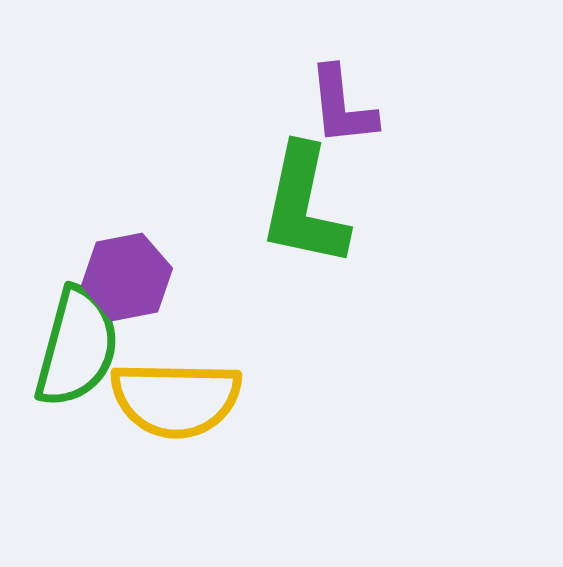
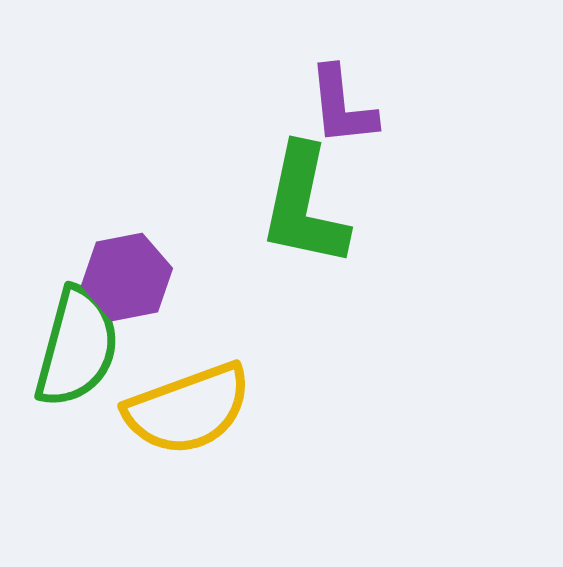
yellow semicircle: moved 12 px right, 10 px down; rotated 21 degrees counterclockwise
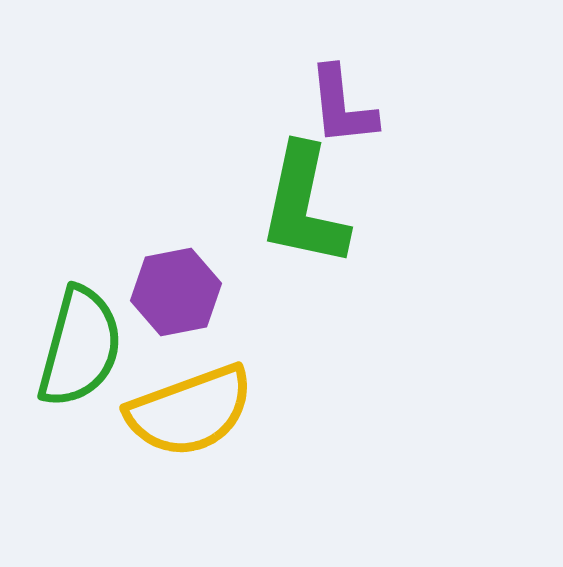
purple hexagon: moved 49 px right, 15 px down
green semicircle: moved 3 px right
yellow semicircle: moved 2 px right, 2 px down
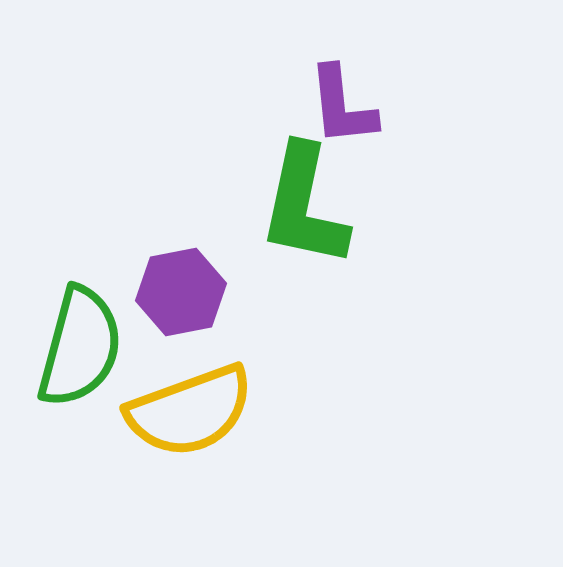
purple hexagon: moved 5 px right
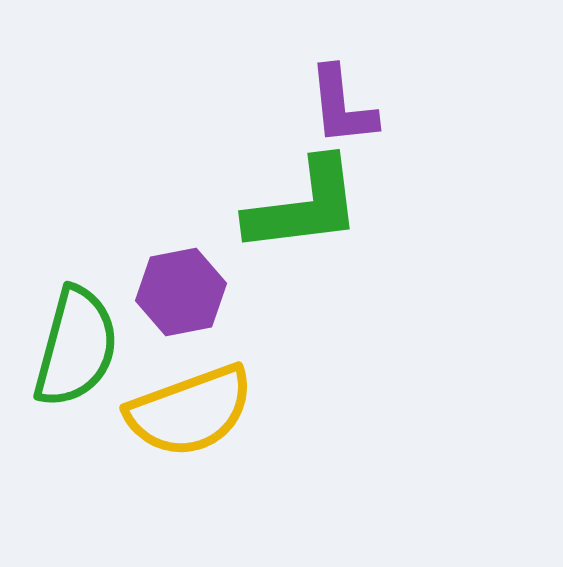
green L-shape: rotated 109 degrees counterclockwise
green semicircle: moved 4 px left
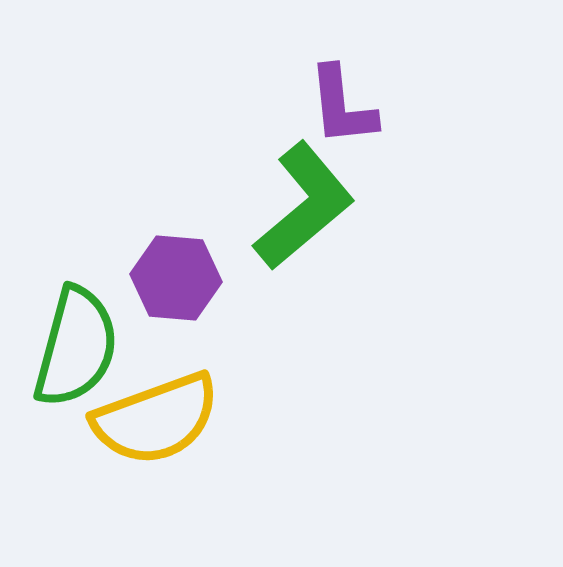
green L-shape: rotated 33 degrees counterclockwise
purple hexagon: moved 5 px left, 14 px up; rotated 16 degrees clockwise
yellow semicircle: moved 34 px left, 8 px down
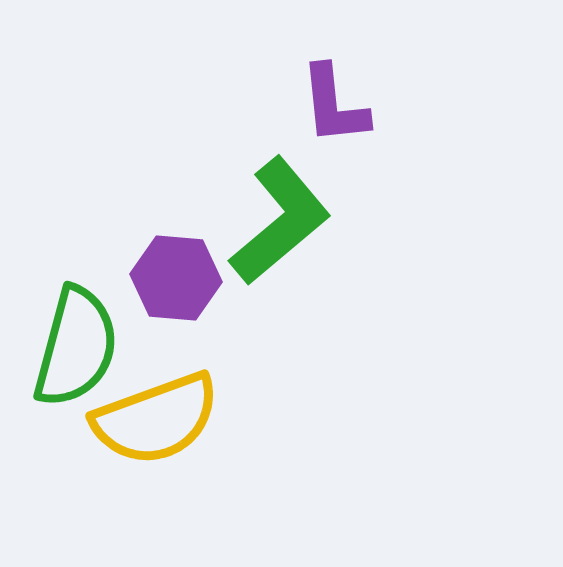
purple L-shape: moved 8 px left, 1 px up
green L-shape: moved 24 px left, 15 px down
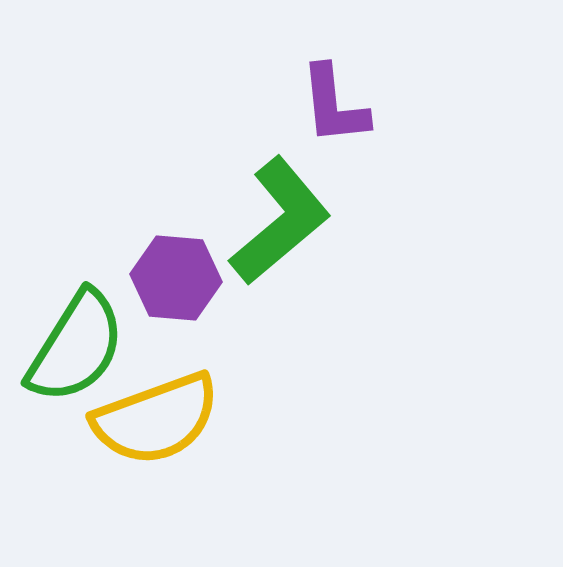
green semicircle: rotated 17 degrees clockwise
